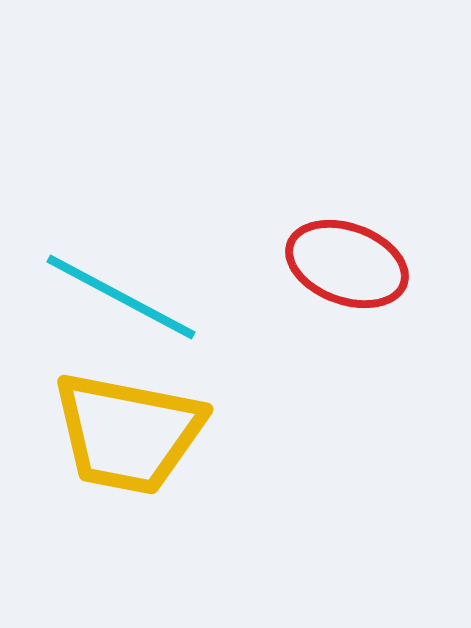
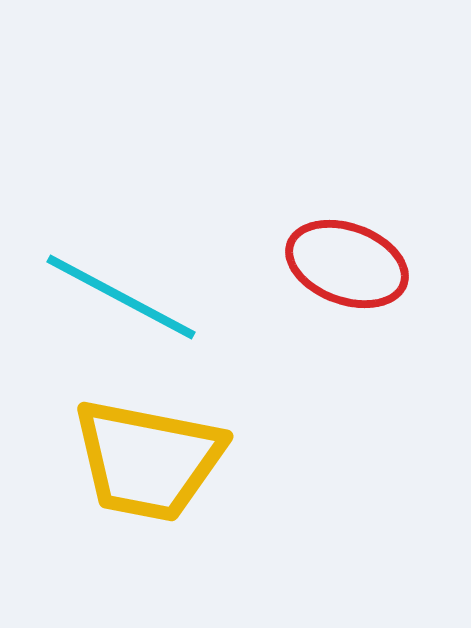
yellow trapezoid: moved 20 px right, 27 px down
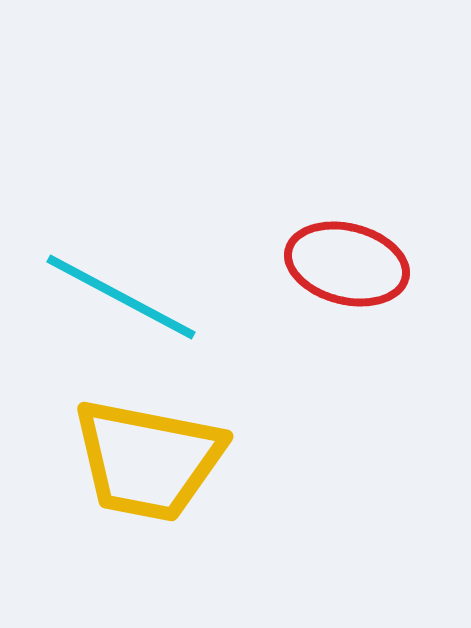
red ellipse: rotated 6 degrees counterclockwise
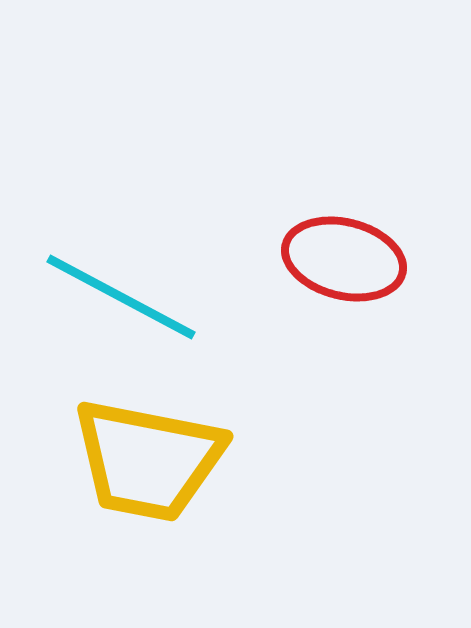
red ellipse: moved 3 px left, 5 px up
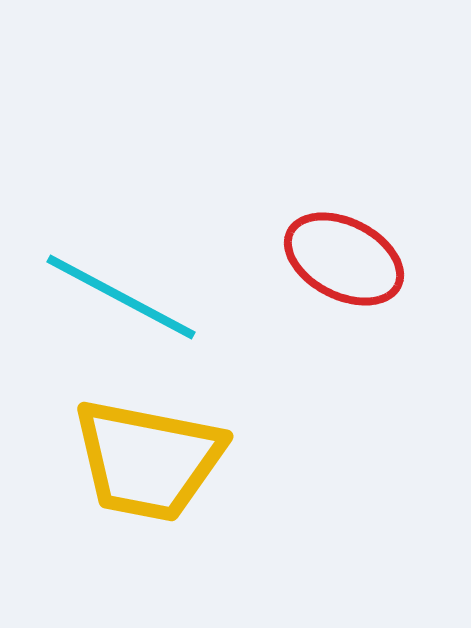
red ellipse: rotated 13 degrees clockwise
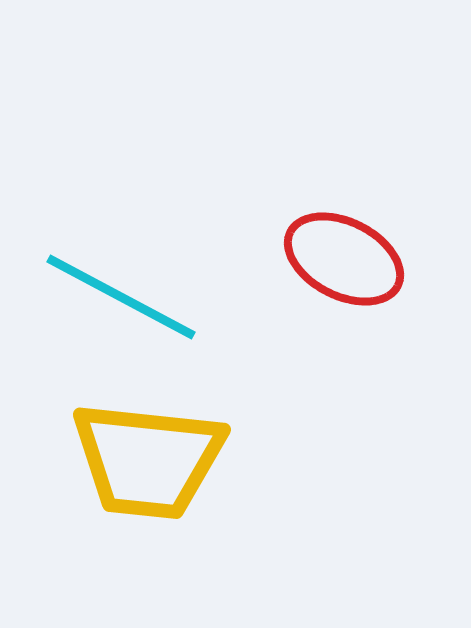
yellow trapezoid: rotated 5 degrees counterclockwise
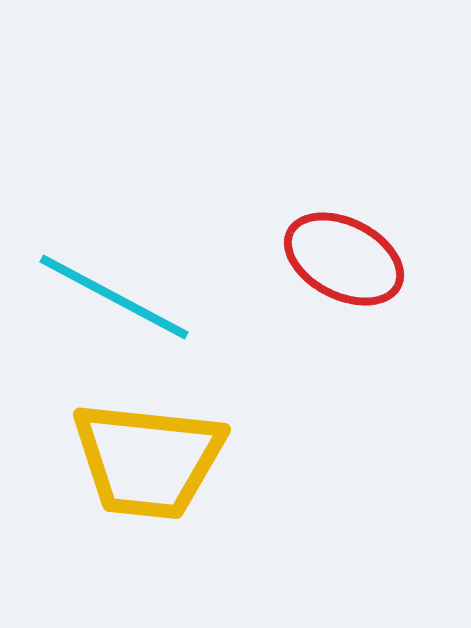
cyan line: moved 7 px left
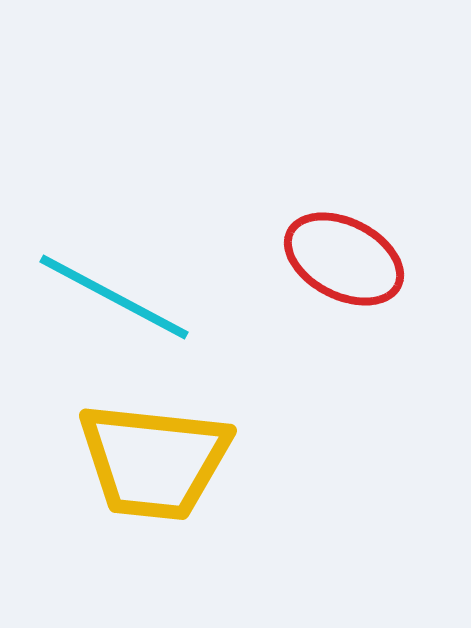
yellow trapezoid: moved 6 px right, 1 px down
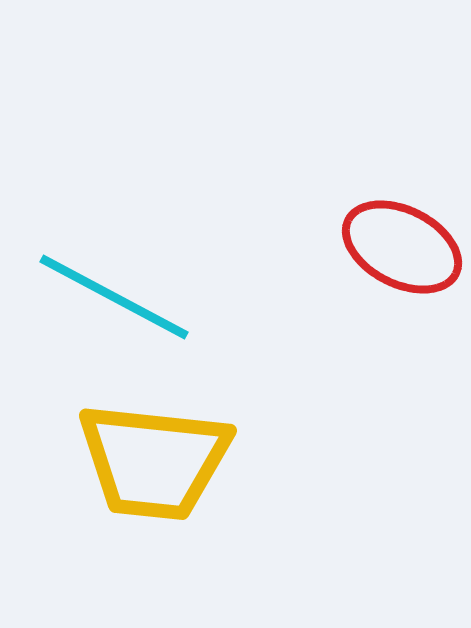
red ellipse: moved 58 px right, 12 px up
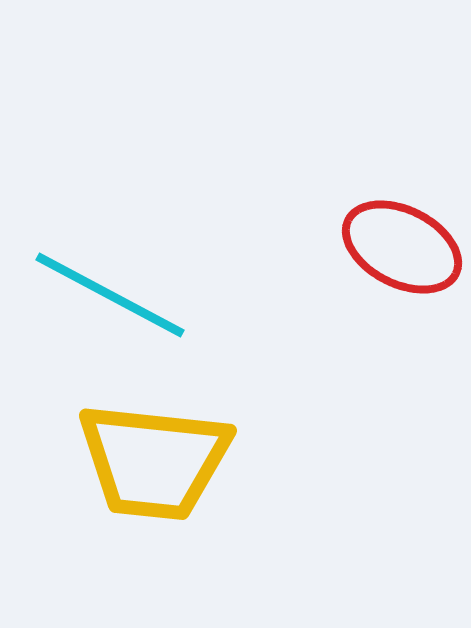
cyan line: moved 4 px left, 2 px up
